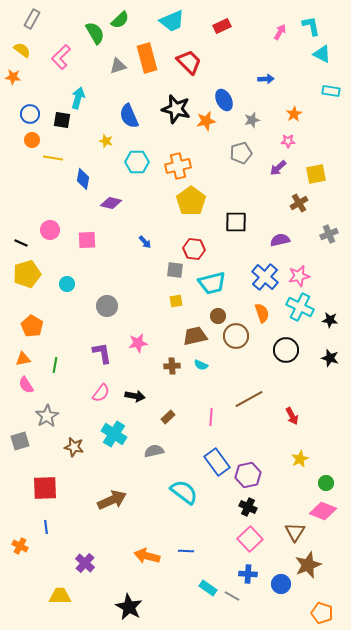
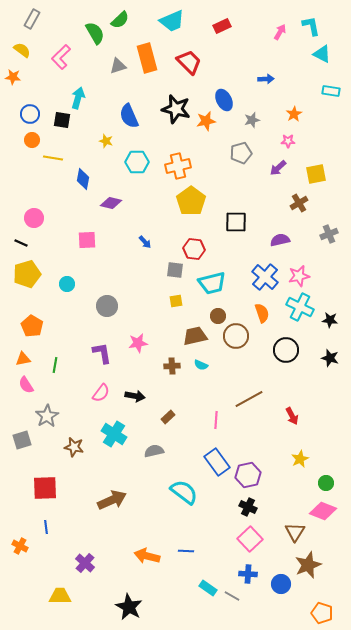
pink circle at (50, 230): moved 16 px left, 12 px up
pink line at (211, 417): moved 5 px right, 3 px down
gray square at (20, 441): moved 2 px right, 1 px up
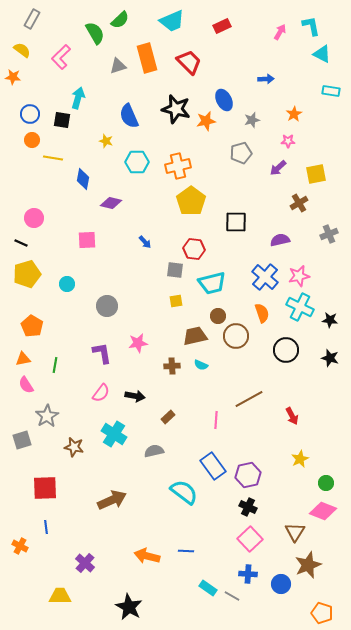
blue rectangle at (217, 462): moved 4 px left, 4 px down
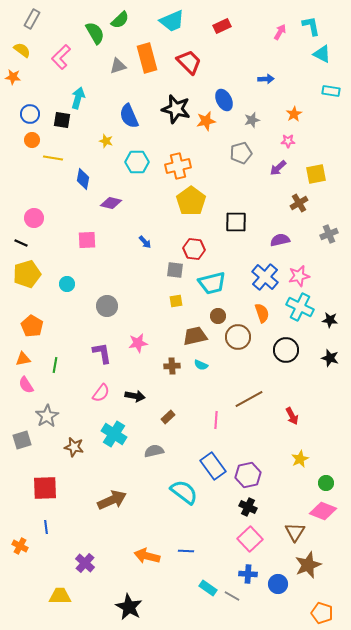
brown circle at (236, 336): moved 2 px right, 1 px down
blue circle at (281, 584): moved 3 px left
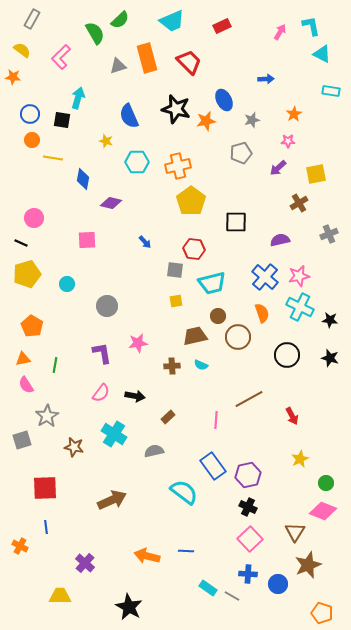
black circle at (286, 350): moved 1 px right, 5 px down
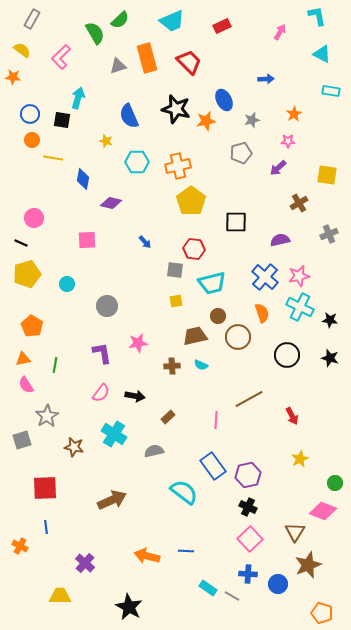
cyan L-shape at (311, 26): moved 6 px right, 10 px up
yellow square at (316, 174): moved 11 px right, 1 px down; rotated 20 degrees clockwise
green circle at (326, 483): moved 9 px right
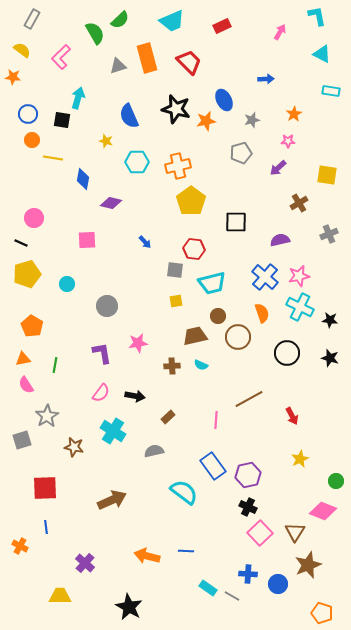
blue circle at (30, 114): moved 2 px left
black circle at (287, 355): moved 2 px up
cyan cross at (114, 434): moved 1 px left, 3 px up
green circle at (335, 483): moved 1 px right, 2 px up
pink square at (250, 539): moved 10 px right, 6 px up
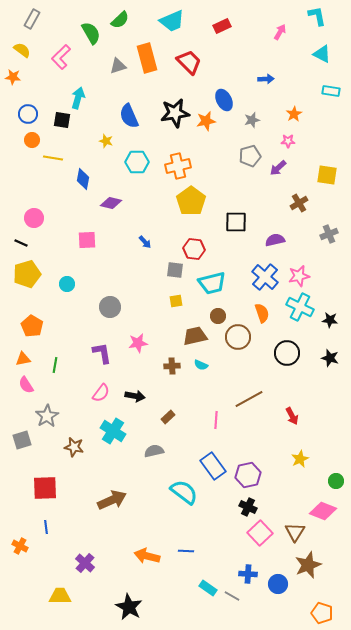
green semicircle at (95, 33): moved 4 px left
black star at (176, 109): moved 1 px left, 4 px down; rotated 24 degrees counterclockwise
gray pentagon at (241, 153): moved 9 px right, 3 px down
purple semicircle at (280, 240): moved 5 px left
gray circle at (107, 306): moved 3 px right, 1 px down
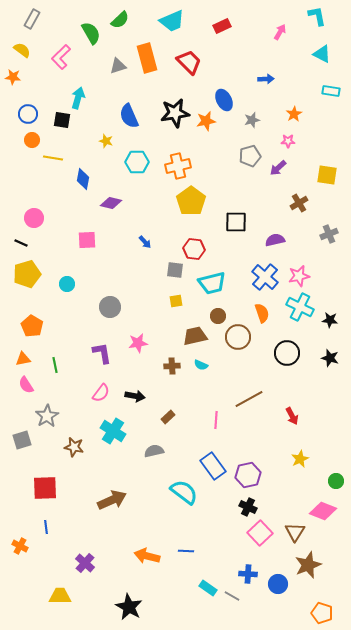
green line at (55, 365): rotated 21 degrees counterclockwise
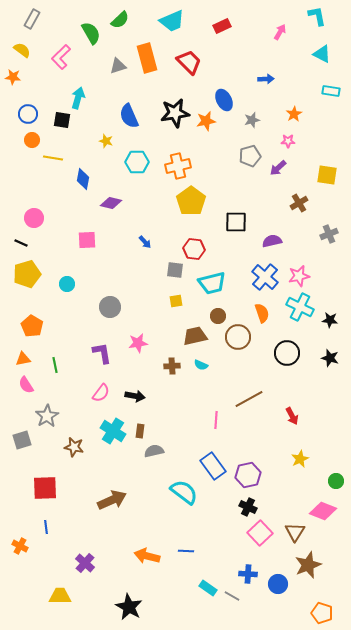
purple semicircle at (275, 240): moved 3 px left, 1 px down
brown rectangle at (168, 417): moved 28 px left, 14 px down; rotated 40 degrees counterclockwise
